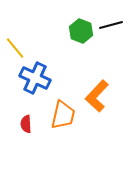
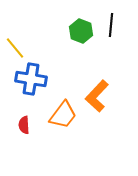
black line: rotated 70 degrees counterclockwise
blue cross: moved 4 px left, 1 px down; rotated 16 degrees counterclockwise
orange trapezoid: rotated 24 degrees clockwise
red semicircle: moved 2 px left, 1 px down
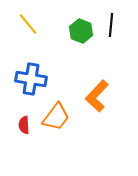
yellow line: moved 13 px right, 24 px up
orange trapezoid: moved 7 px left, 2 px down
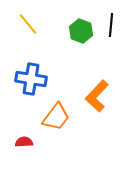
red semicircle: moved 17 px down; rotated 90 degrees clockwise
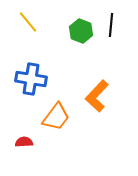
yellow line: moved 2 px up
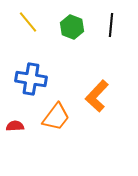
green hexagon: moved 9 px left, 4 px up
red semicircle: moved 9 px left, 16 px up
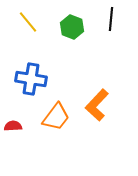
black line: moved 6 px up
orange L-shape: moved 9 px down
red semicircle: moved 2 px left
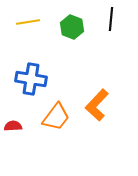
yellow line: rotated 60 degrees counterclockwise
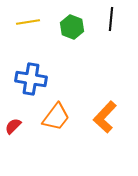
orange L-shape: moved 8 px right, 12 px down
red semicircle: rotated 42 degrees counterclockwise
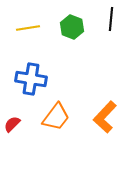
yellow line: moved 6 px down
red semicircle: moved 1 px left, 2 px up
